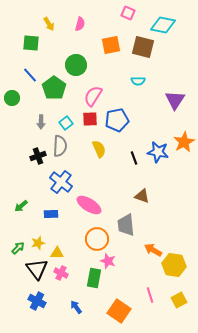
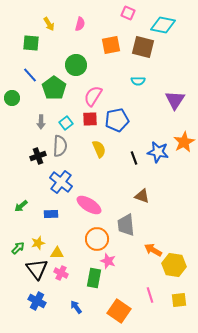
yellow square at (179, 300): rotated 21 degrees clockwise
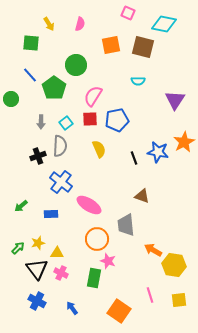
cyan diamond at (163, 25): moved 1 px right, 1 px up
green circle at (12, 98): moved 1 px left, 1 px down
blue arrow at (76, 307): moved 4 px left, 1 px down
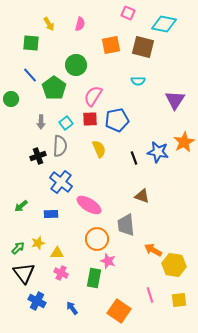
black triangle at (37, 269): moved 13 px left, 4 px down
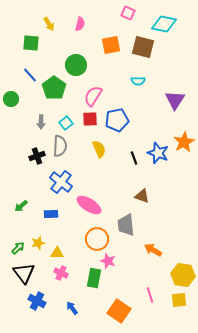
blue star at (158, 152): moved 1 px down; rotated 10 degrees clockwise
black cross at (38, 156): moved 1 px left
yellow hexagon at (174, 265): moved 9 px right, 10 px down
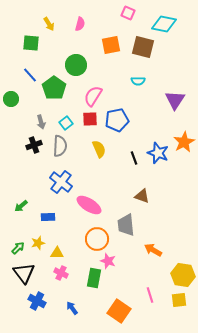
gray arrow at (41, 122): rotated 16 degrees counterclockwise
black cross at (37, 156): moved 3 px left, 11 px up
blue rectangle at (51, 214): moved 3 px left, 3 px down
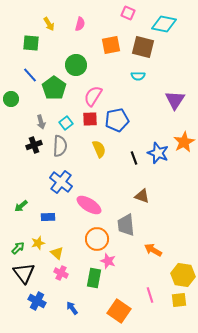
cyan semicircle at (138, 81): moved 5 px up
yellow triangle at (57, 253): rotated 40 degrees clockwise
